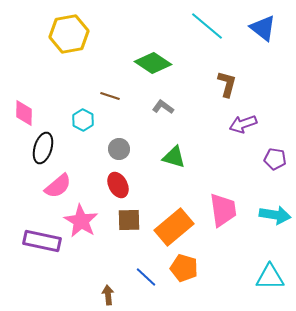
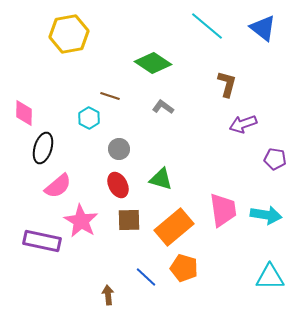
cyan hexagon: moved 6 px right, 2 px up
green triangle: moved 13 px left, 22 px down
cyan arrow: moved 9 px left
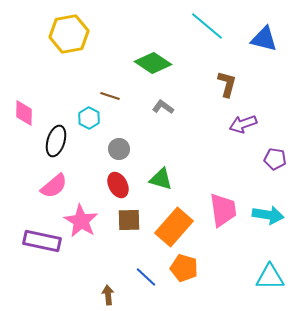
blue triangle: moved 1 px right, 11 px down; rotated 24 degrees counterclockwise
black ellipse: moved 13 px right, 7 px up
pink semicircle: moved 4 px left
cyan arrow: moved 2 px right
orange rectangle: rotated 9 degrees counterclockwise
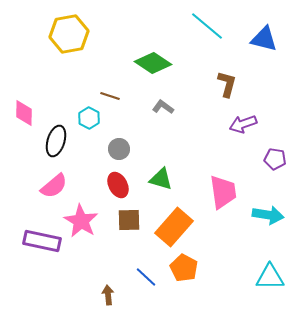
pink trapezoid: moved 18 px up
orange pentagon: rotated 12 degrees clockwise
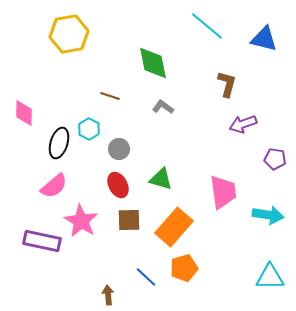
green diamond: rotated 45 degrees clockwise
cyan hexagon: moved 11 px down
black ellipse: moved 3 px right, 2 px down
orange pentagon: rotated 28 degrees clockwise
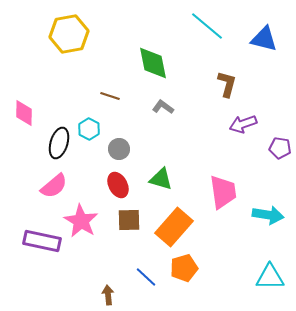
purple pentagon: moved 5 px right, 11 px up
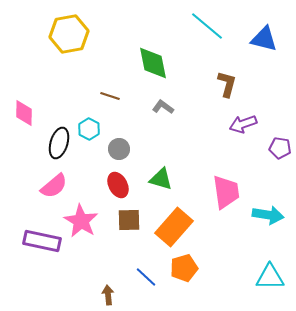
pink trapezoid: moved 3 px right
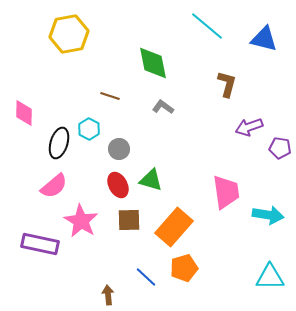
purple arrow: moved 6 px right, 3 px down
green triangle: moved 10 px left, 1 px down
purple rectangle: moved 2 px left, 3 px down
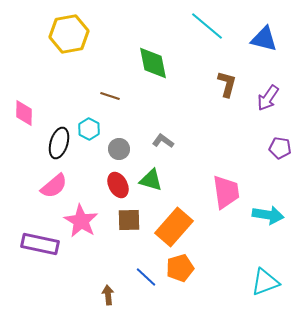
gray L-shape: moved 34 px down
purple arrow: moved 19 px right, 29 px up; rotated 36 degrees counterclockwise
orange pentagon: moved 4 px left
cyan triangle: moved 5 px left, 5 px down; rotated 20 degrees counterclockwise
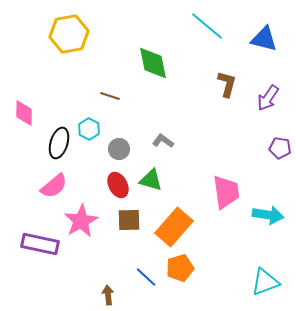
pink star: rotated 12 degrees clockwise
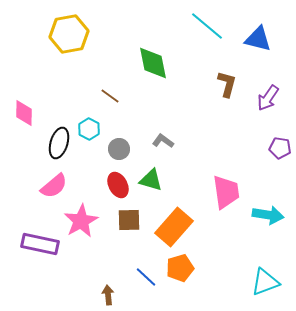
blue triangle: moved 6 px left
brown line: rotated 18 degrees clockwise
